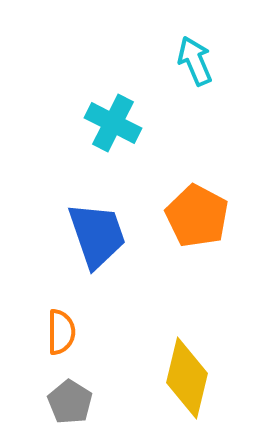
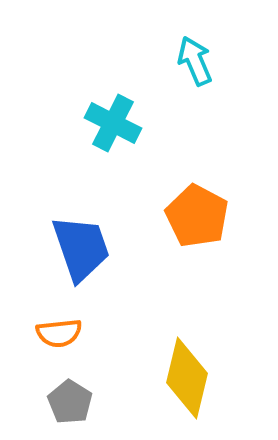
blue trapezoid: moved 16 px left, 13 px down
orange semicircle: moved 2 px left, 1 px down; rotated 84 degrees clockwise
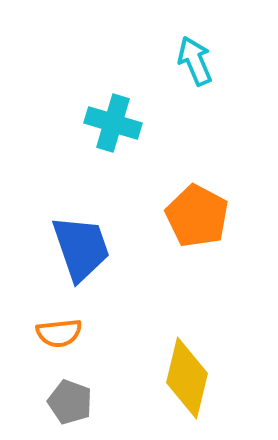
cyan cross: rotated 10 degrees counterclockwise
gray pentagon: rotated 12 degrees counterclockwise
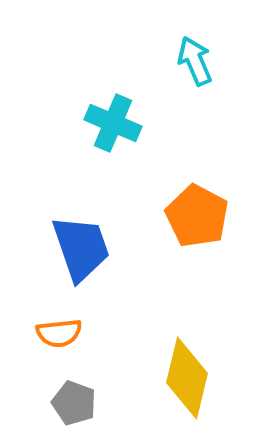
cyan cross: rotated 6 degrees clockwise
gray pentagon: moved 4 px right, 1 px down
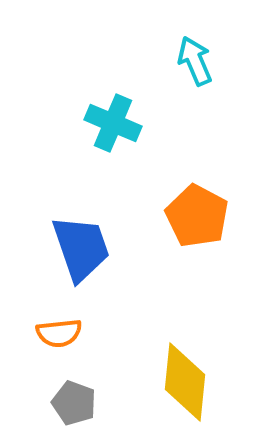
yellow diamond: moved 2 px left, 4 px down; rotated 8 degrees counterclockwise
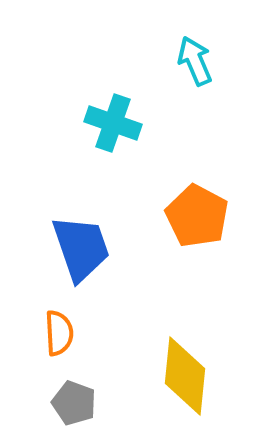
cyan cross: rotated 4 degrees counterclockwise
orange semicircle: rotated 87 degrees counterclockwise
yellow diamond: moved 6 px up
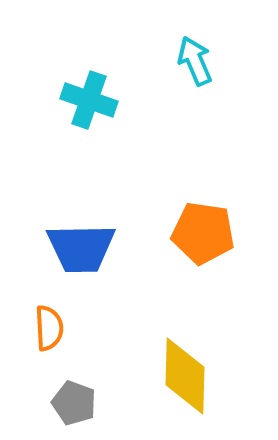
cyan cross: moved 24 px left, 23 px up
orange pentagon: moved 6 px right, 17 px down; rotated 20 degrees counterclockwise
blue trapezoid: rotated 108 degrees clockwise
orange semicircle: moved 10 px left, 5 px up
yellow diamond: rotated 4 degrees counterclockwise
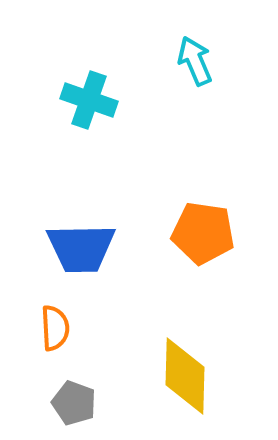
orange semicircle: moved 6 px right
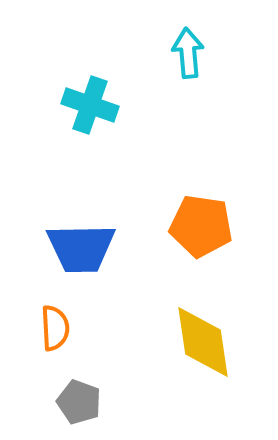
cyan arrow: moved 7 px left, 8 px up; rotated 18 degrees clockwise
cyan cross: moved 1 px right, 5 px down
orange pentagon: moved 2 px left, 7 px up
yellow diamond: moved 18 px right, 34 px up; rotated 10 degrees counterclockwise
gray pentagon: moved 5 px right, 1 px up
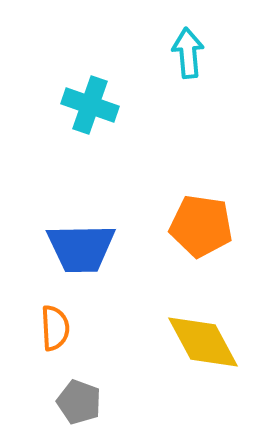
yellow diamond: rotated 20 degrees counterclockwise
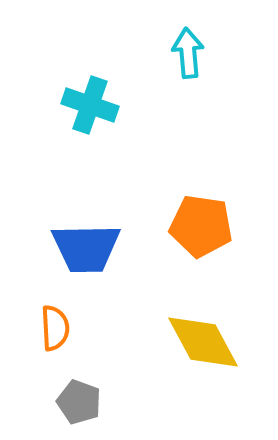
blue trapezoid: moved 5 px right
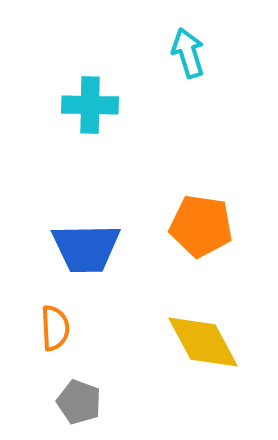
cyan arrow: rotated 12 degrees counterclockwise
cyan cross: rotated 18 degrees counterclockwise
